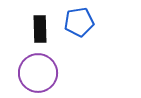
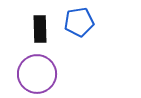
purple circle: moved 1 px left, 1 px down
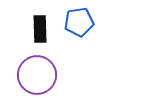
purple circle: moved 1 px down
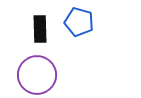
blue pentagon: rotated 24 degrees clockwise
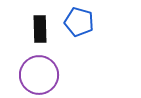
purple circle: moved 2 px right
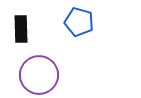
black rectangle: moved 19 px left
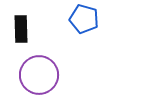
blue pentagon: moved 5 px right, 3 px up
